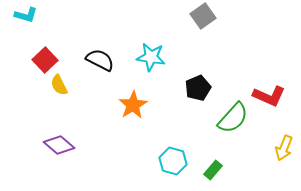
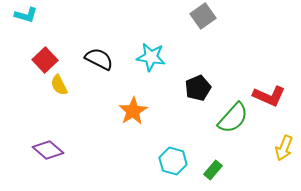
black semicircle: moved 1 px left, 1 px up
orange star: moved 6 px down
purple diamond: moved 11 px left, 5 px down
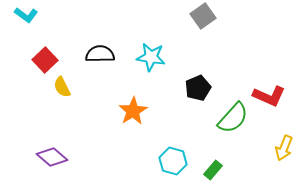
cyan L-shape: rotated 20 degrees clockwise
black semicircle: moved 1 px right, 5 px up; rotated 28 degrees counterclockwise
yellow semicircle: moved 3 px right, 2 px down
purple diamond: moved 4 px right, 7 px down
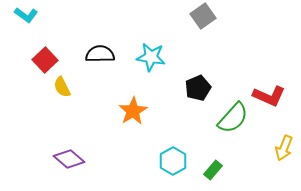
purple diamond: moved 17 px right, 2 px down
cyan hexagon: rotated 16 degrees clockwise
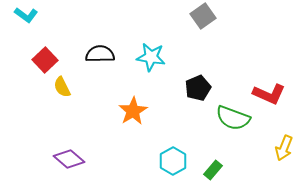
red L-shape: moved 2 px up
green semicircle: rotated 68 degrees clockwise
